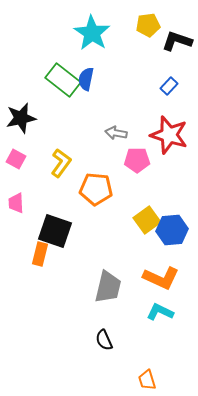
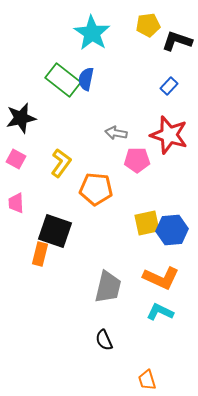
yellow square: moved 3 px down; rotated 24 degrees clockwise
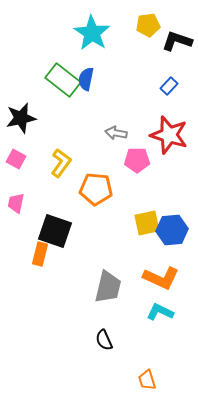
pink trapezoid: rotated 15 degrees clockwise
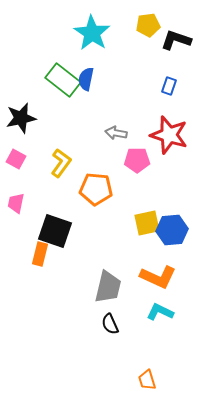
black L-shape: moved 1 px left, 1 px up
blue rectangle: rotated 24 degrees counterclockwise
orange L-shape: moved 3 px left, 1 px up
black semicircle: moved 6 px right, 16 px up
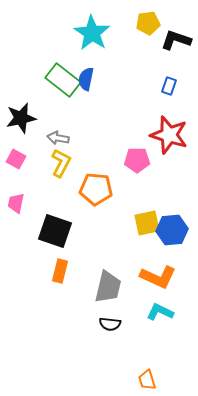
yellow pentagon: moved 2 px up
gray arrow: moved 58 px left, 5 px down
yellow L-shape: rotated 8 degrees counterclockwise
orange rectangle: moved 20 px right, 17 px down
black semicircle: rotated 60 degrees counterclockwise
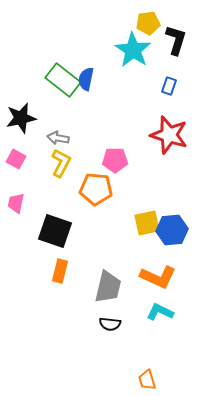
cyan star: moved 41 px right, 17 px down
black L-shape: rotated 88 degrees clockwise
pink pentagon: moved 22 px left
